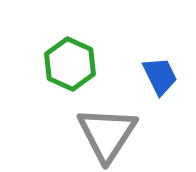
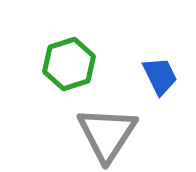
green hexagon: moved 1 px left; rotated 18 degrees clockwise
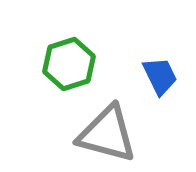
gray triangle: rotated 48 degrees counterclockwise
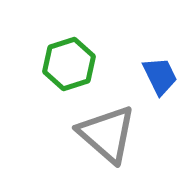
gray triangle: rotated 26 degrees clockwise
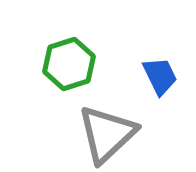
gray triangle: rotated 36 degrees clockwise
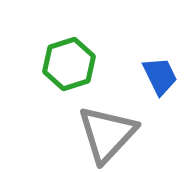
gray triangle: rotated 4 degrees counterclockwise
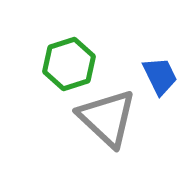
gray triangle: moved 16 px up; rotated 30 degrees counterclockwise
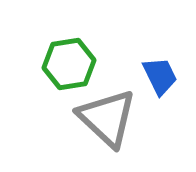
green hexagon: rotated 9 degrees clockwise
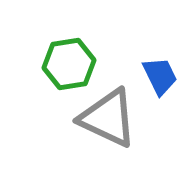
gray triangle: moved 1 px right; rotated 18 degrees counterclockwise
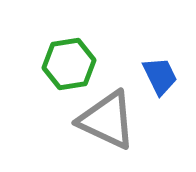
gray triangle: moved 1 px left, 2 px down
